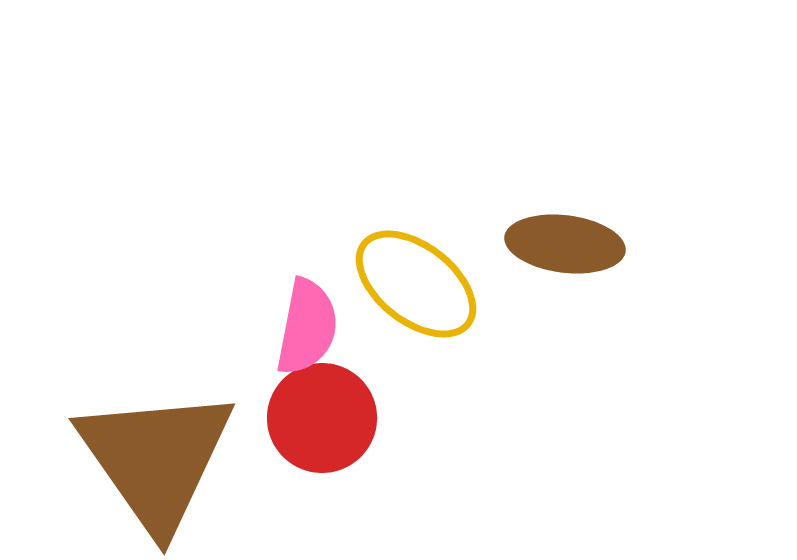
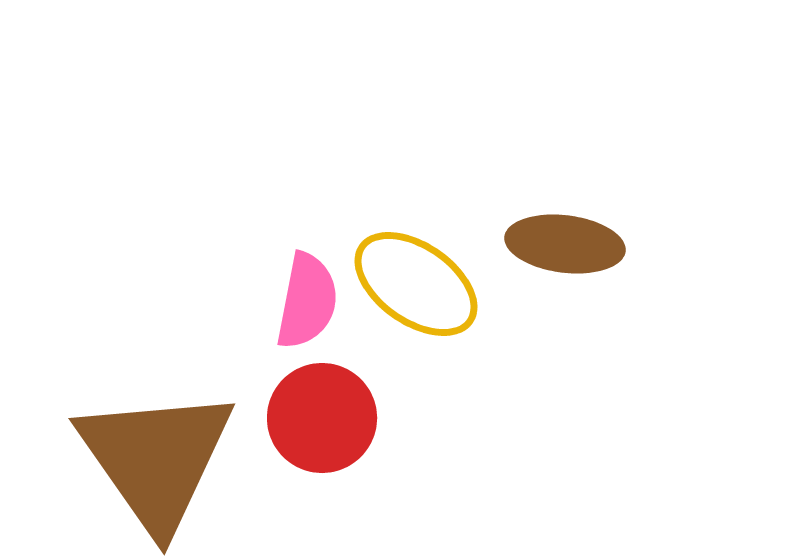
yellow ellipse: rotated 3 degrees counterclockwise
pink semicircle: moved 26 px up
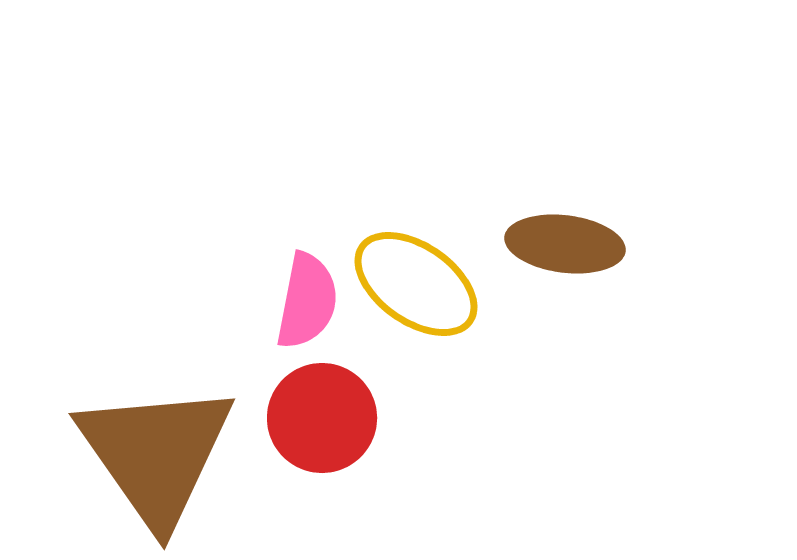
brown triangle: moved 5 px up
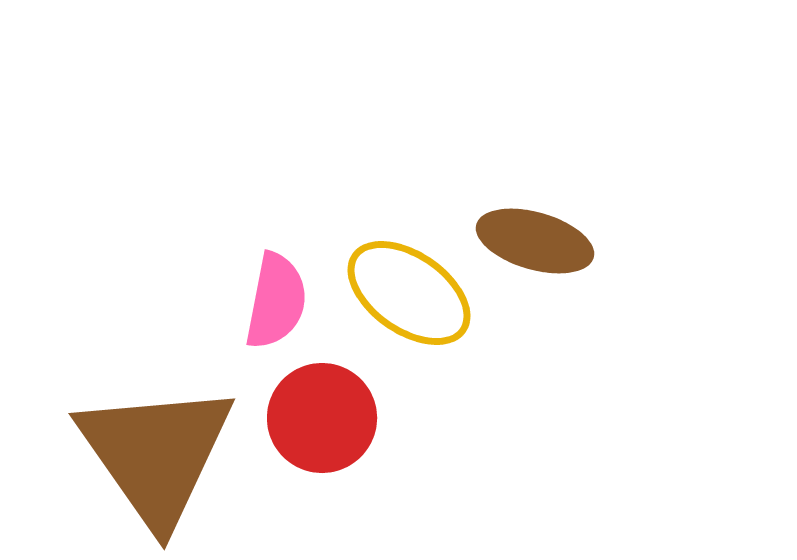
brown ellipse: moved 30 px left, 3 px up; rotated 9 degrees clockwise
yellow ellipse: moved 7 px left, 9 px down
pink semicircle: moved 31 px left
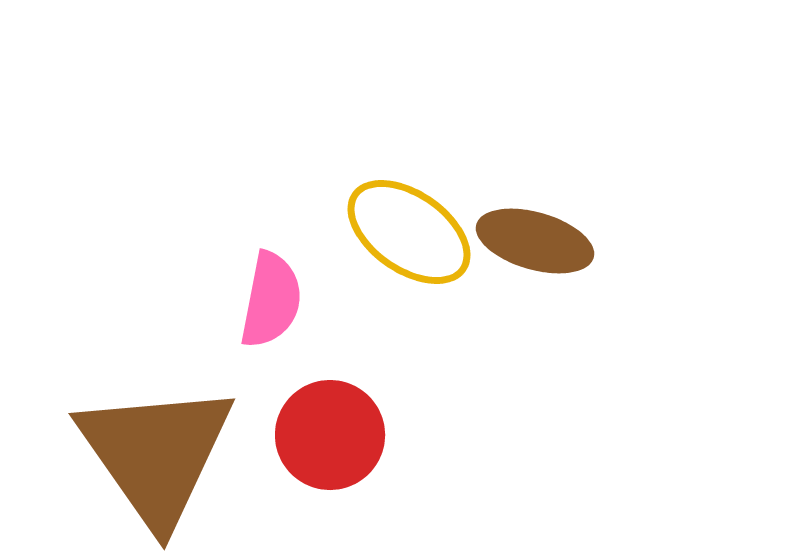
yellow ellipse: moved 61 px up
pink semicircle: moved 5 px left, 1 px up
red circle: moved 8 px right, 17 px down
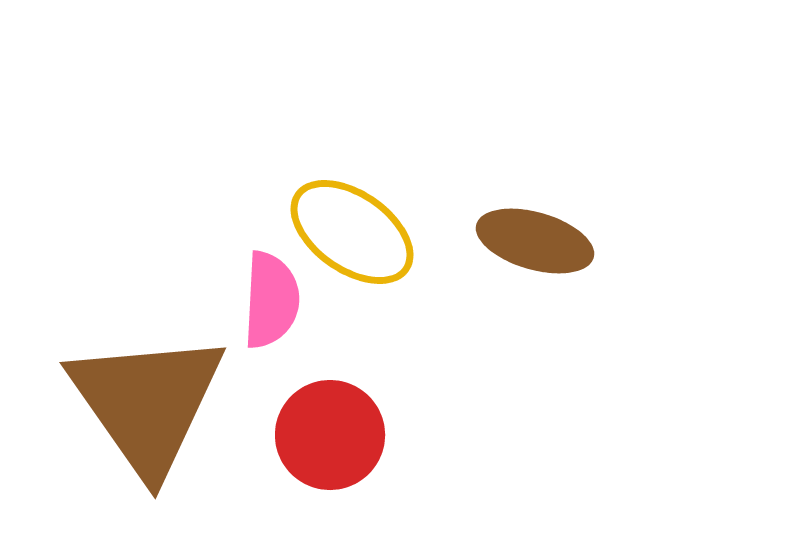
yellow ellipse: moved 57 px left
pink semicircle: rotated 8 degrees counterclockwise
brown triangle: moved 9 px left, 51 px up
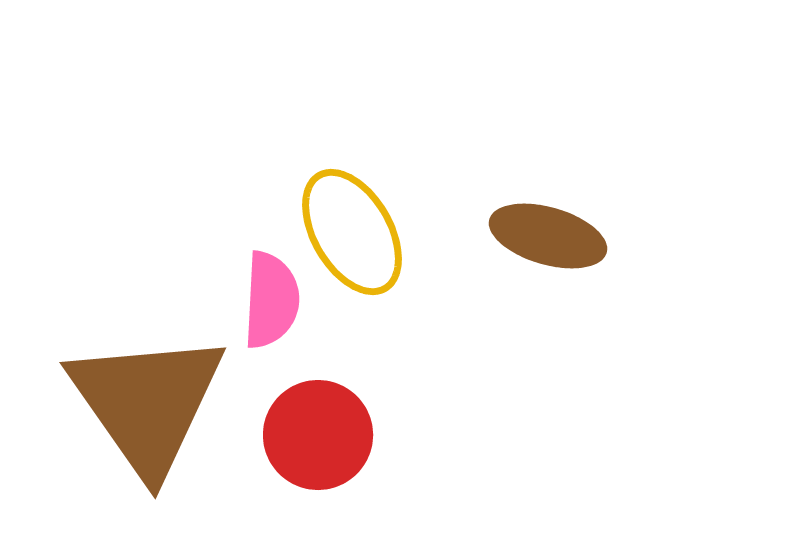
yellow ellipse: rotated 25 degrees clockwise
brown ellipse: moved 13 px right, 5 px up
red circle: moved 12 px left
